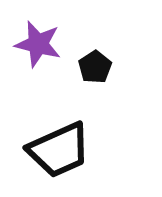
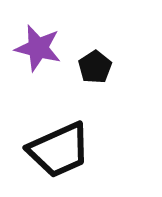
purple star: moved 4 px down
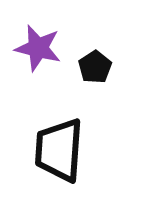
black trapezoid: rotated 118 degrees clockwise
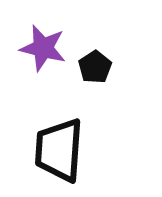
purple star: moved 5 px right
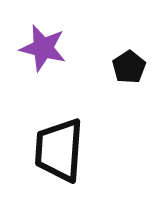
black pentagon: moved 34 px right
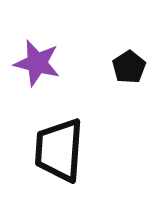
purple star: moved 6 px left, 15 px down
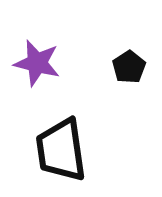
black trapezoid: moved 2 px right; rotated 12 degrees counterclockwise
